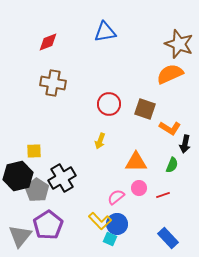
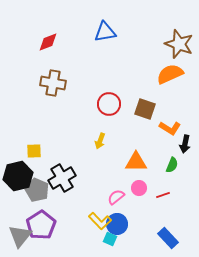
gray pentagon: rotated 10 degrees counterclockwise
purple pentagon: moved 7 px left
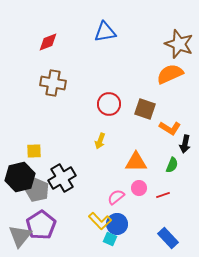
black hexagon: moved 2 px right, 1 px down
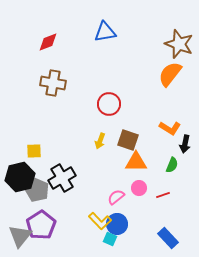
orange semicircle: rotated 28 degrees counterclockwise
brown square: moved 17 px left, 31 px down
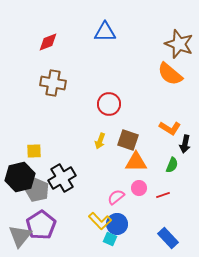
blue triangle: rotated 10 degrees clockwise
orange semicircle: rotated 88 degrees counterclockwise
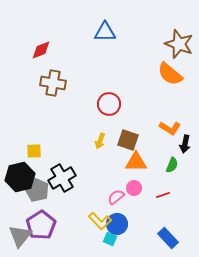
red diamond: moved 7 px left, 8 px down
pink circle: moved 5 px left
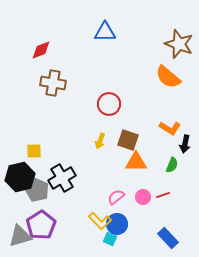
orange semicircle: moved 2 px left, 3 px down
pink circle: moved 9 px right, 9 px down
gray triangle: rotated 35 degrees clockwise
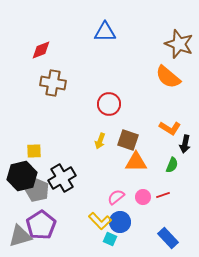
black hexagon: moved 2 px right, 1 px up
blue circle: moved 3 px right, 2 px up
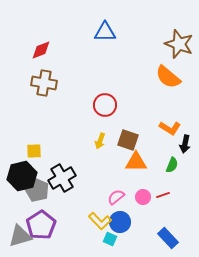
brown cross: moved 9 px left
red circle: moved 4 px left, 1 px down
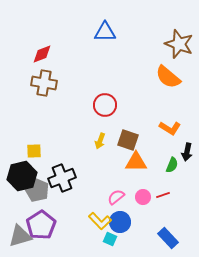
red diamond: moved 1 px right, 4 px down
black arrow: moved 2 px right, 8 px down
black cross: rotated 8 degrees clockwise
